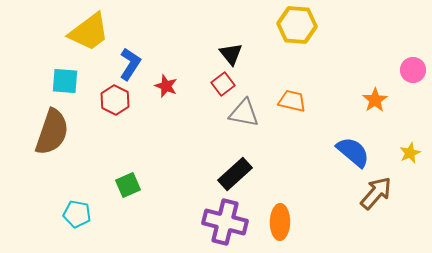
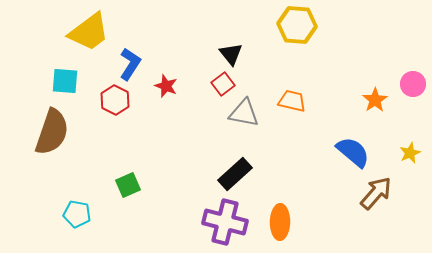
pink circle: moved 14 px down
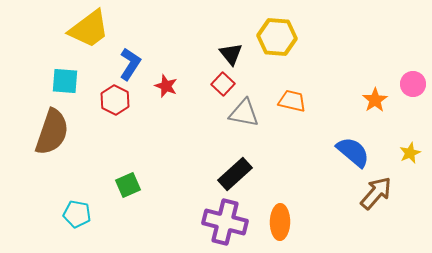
yellow hexagon: moved 20 px left, 12 px down
yellow trapezoid: moved 3 px up
red square: rotated 10 degrees counterclockwise
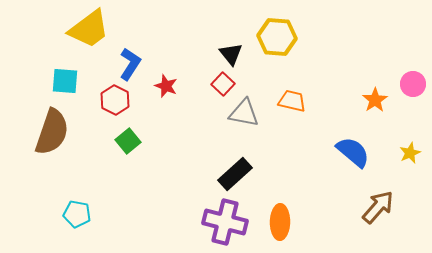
green square: moved 44 px up; rotated 15 degrees counterclockwise
brown arrow: moved 2 px right, 14 px down
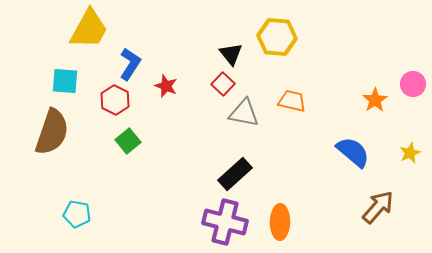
yellow trapezoid: rotated 24 degrees counterclockwise
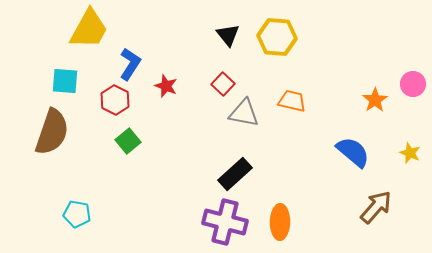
black triangle: moved 3 px left, 19 px up
yellow star: rotated 25 degrees counterclockwise
brown arrow: moved 2 px left
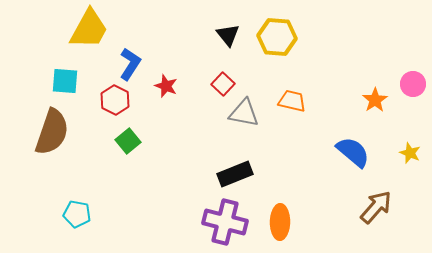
black rectangle: rotated 20 degrees clockwise
